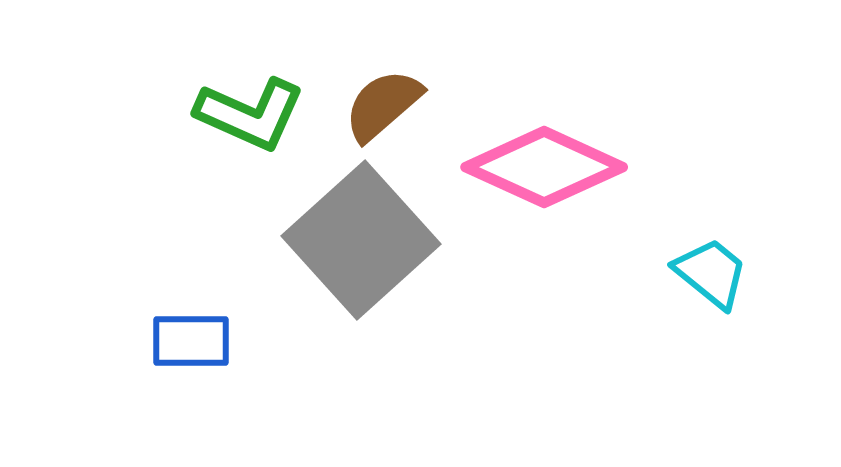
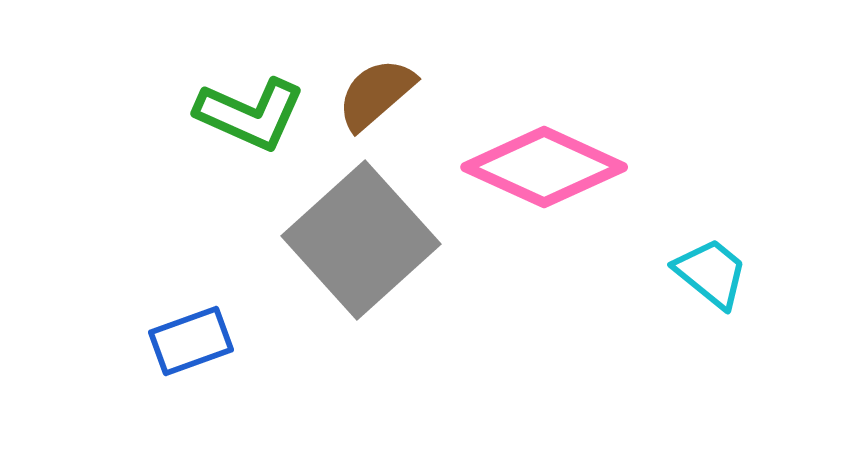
brown semicircle: moved 7 px left, 11 px up
blue rectangle: rotated 20 degrees counterclockwise
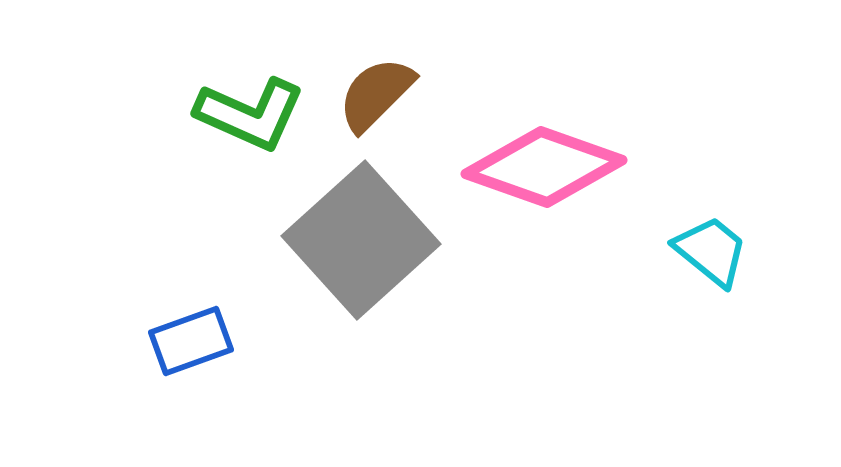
brown semicircle: rotated 4 degrees counterclockwise
pink diamond: rotated 5 degrees counterclockwise
cyan trapezoid: moved 22 px up
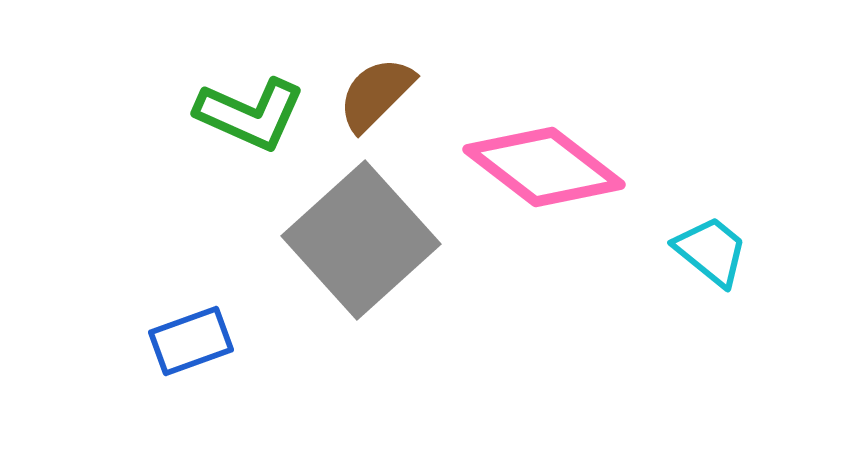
pink diamond: rotated 18 degrees clockwise
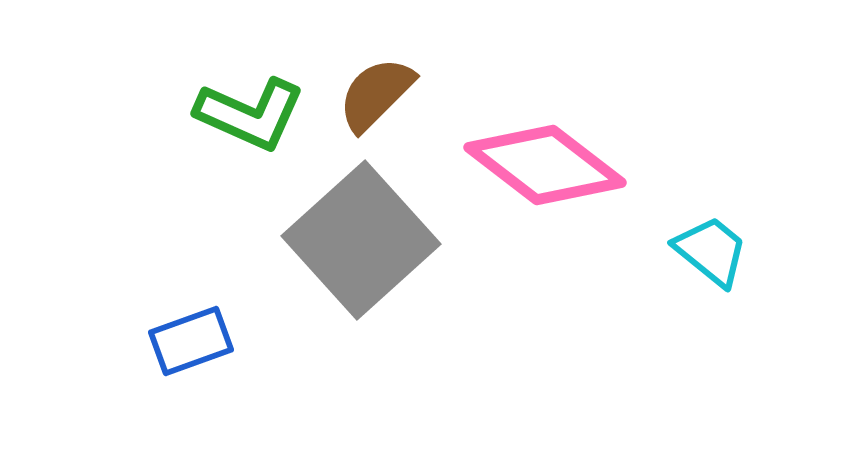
pink diamond: moved 1 px right, 2 px up
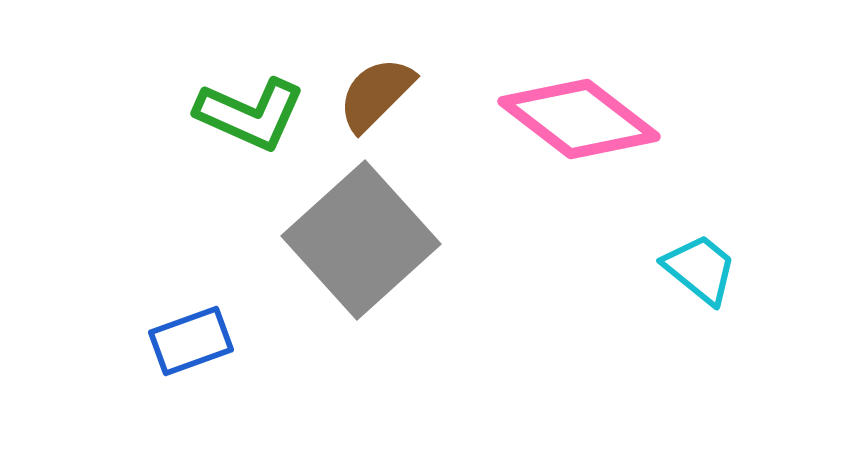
pink diamond: moved 34 px right, 46 px up
cyan trapezoid: moved 11 px left, 18 px down
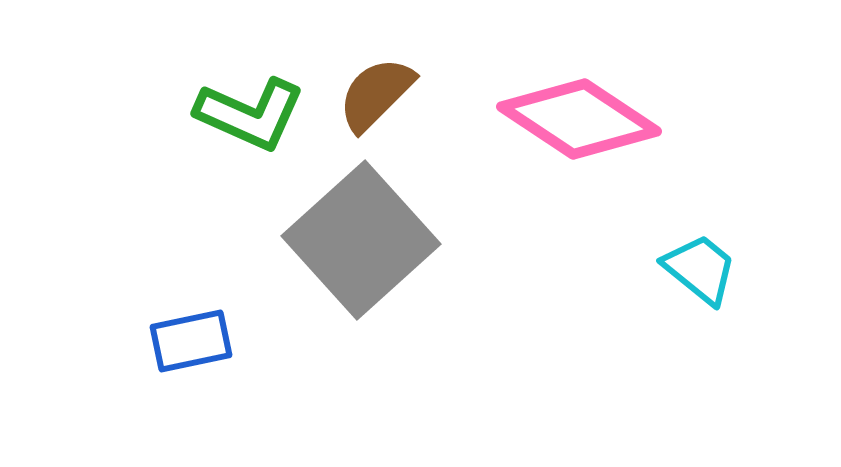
pink diamond: rotated 4 degrees counterclockwise
blue rectangle: rotated 8 degrees clockwise
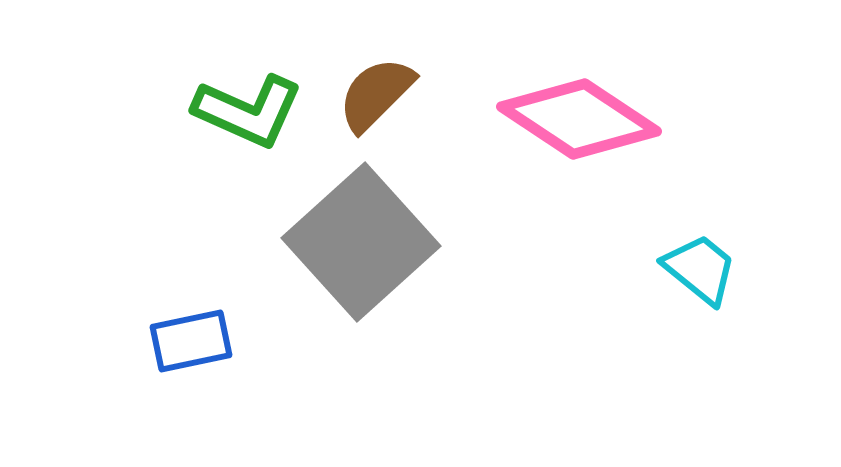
green L-shape: moved 2 px left, 3 px up
gray square: moved 2 px down
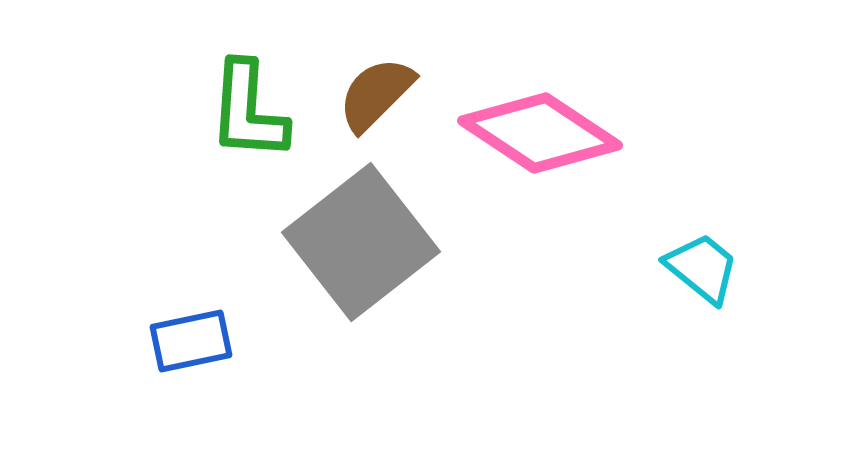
green L-shape: rotated 70 degrees clockwise
pink diamond: moved 39 px left, 14 px down
gray square: rotated 4 degrees clockwise
cyan trapezoid: moved 2 px right, 1 px up
